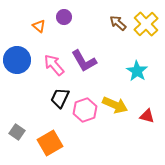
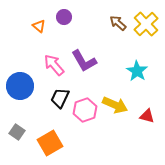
blue circle: moved 3 px right, 26 px down
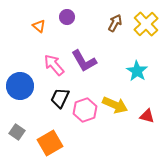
purple circle: moved 3 px right
brown arrow: moved 3 px left; rotated 78 degrees clockwise
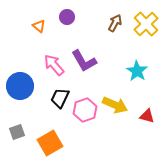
gray square: rotated 35 degrees clockwise
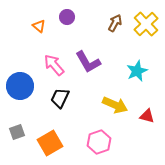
purple L-shape: moved 4 px right, 1 px down
cyan star: rotated 15 degrees clockwise
pink hexagon: moved 14 px right, 32 px down
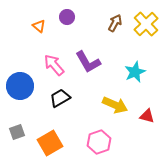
cyan star: moved 2 px left, 1 px down
black trapezoid: rotated 35 degrees clockwise
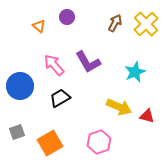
yellow arrow: moved 4 px right, 2 px down
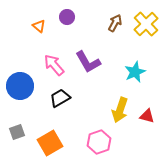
yellow arrow: moved 1 px right, 3 px down; rotated 85 degrees clockwise
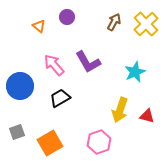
brown arrow: moved 1 px left, 1 px up
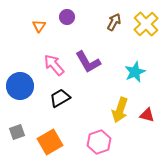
orange triangle: rotated 24 degrees clockwise
red triangle: moved 1 px up
orange square: moved 1 px up
